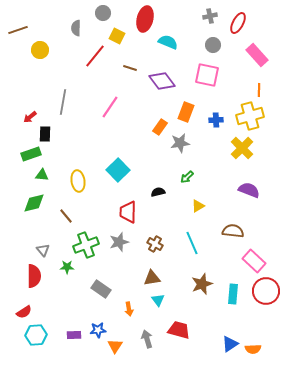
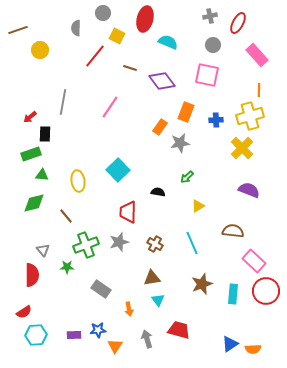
black semicircle at (158, 192): rotated 24 degrees clockwise
red semicircle at (34, 276): moved 2 px left, 1 px up
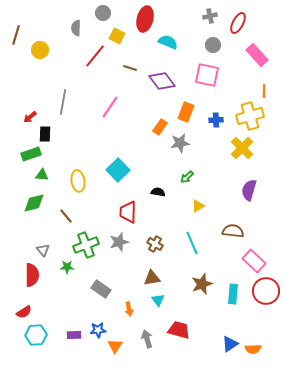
brown line at (18, 30): moved 2 px left, 5 px down; rotated 54 degrees counterclockwise
orange line at (259, 90): moved 5 px right, 1 px down
purple semicircle at (249, 190): rotated 95 degrees counterclockwise
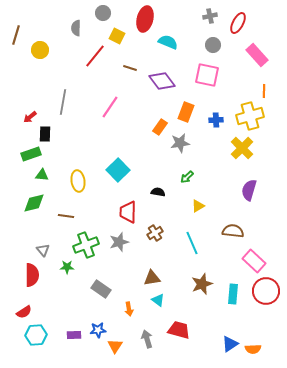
brown line at (66, 216): rotated 42 degrees counterclockwise
brown cross at (155, 244): moved 11 px up; rotated 28 degrees clockwise
cyan triangle at (158, 300): rotated 16 degrees counterclockwise
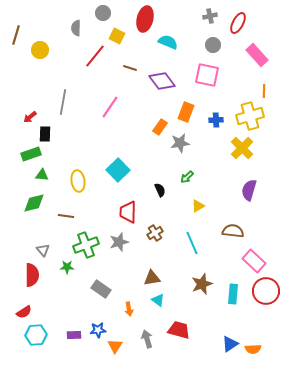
black semicircle at (158, 192): moved 2 px right, 2 px up; rotated 56 degrees clockwise
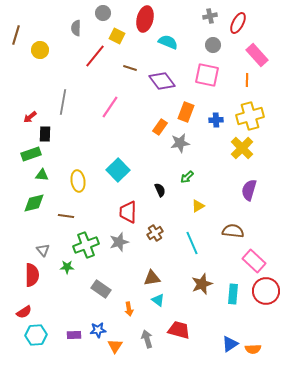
orange line at (264, 91): moved 17 px left, 11 px up
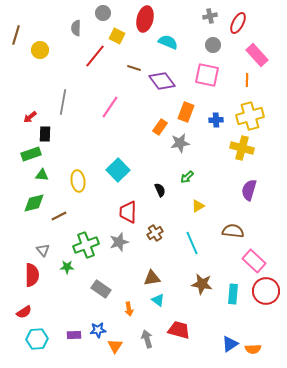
brown line at (130, 68): moved 4 px right
yellow cross at (242, 148): rotated 30 degrees counterclockwise
brown line at (66, 216): moved 7 px left; rotated 35 degrees counterclockwise
brown star at (202, 284): rotated 30 degrees clockwise
cyan hexagon at (36, 335): moved 1 px right, 4 px down
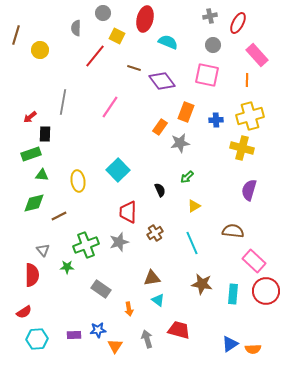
yellow triangle at (198, 206): moved 4 px left
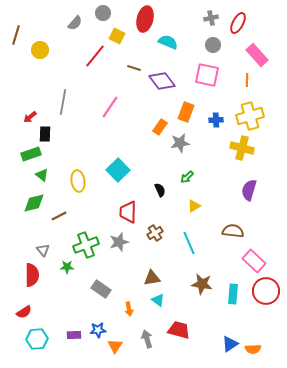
gray cross at (210, 16): moved 1 px right, 2 px down
gray semicircle at (76, 28): moved 1 px left, 5 px up; rotated 140 degrees counterclockwise
green triangle at (42, 175): rotated 32 degrees clockwise
cyan line at (192, 243): moved 3 px left
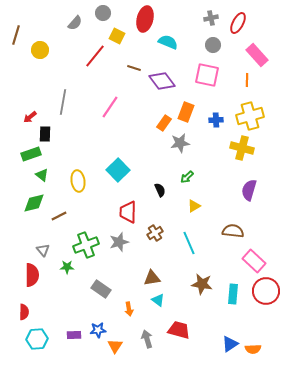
orange rectangle at (160, 127): moved 4 px right, 4 px up
red semicircle at (24, 312): rotated 56 degrees counterclockwise
